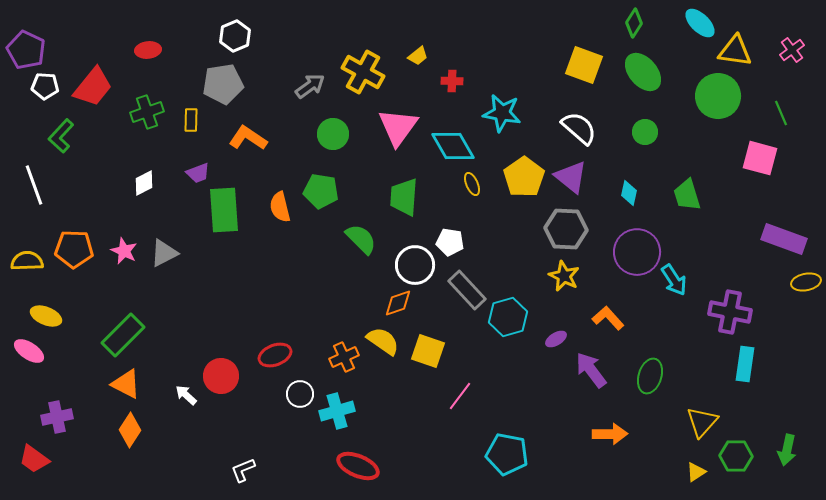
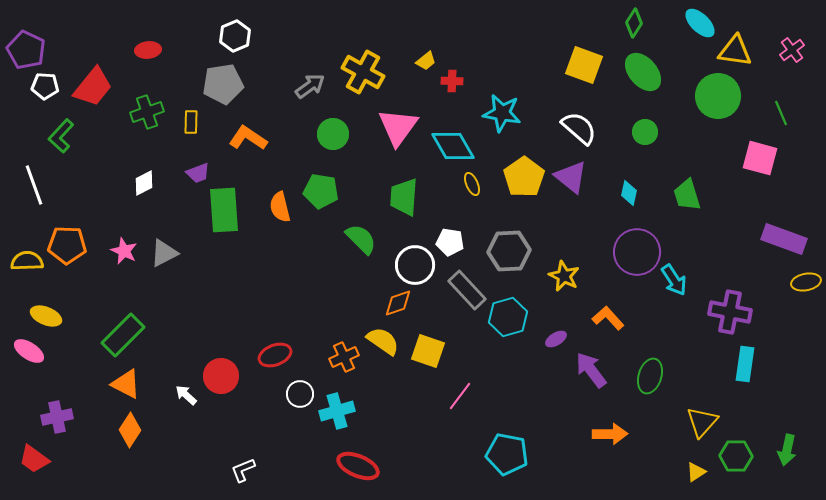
yellow trapezoid at (418, 56): moved 8 px right, 5 px down
yellow rectangle at (191, 120): moved 2 px down
gray hexagon at (566, 229): moved 57 px left, 22 px down; rotated 6 degrees counterclockwise
orange pentagon at (74, 249): moved 7 px left, 4 px up
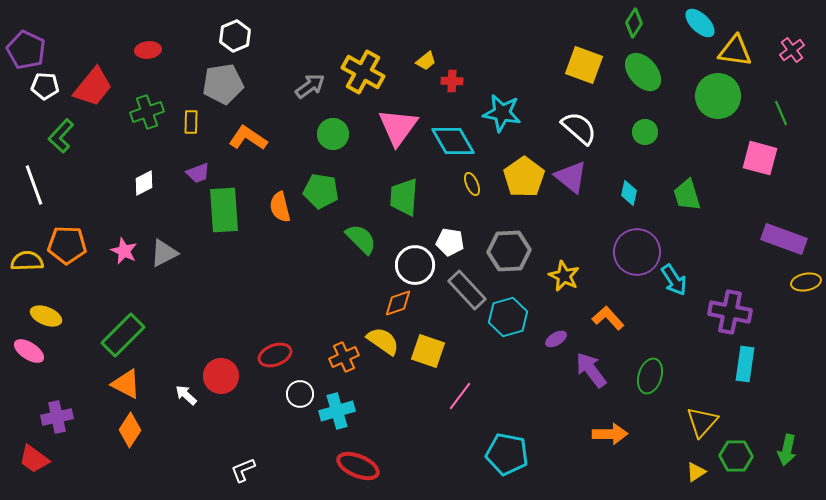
cyan diamond at (453, 146): moved 5 px up
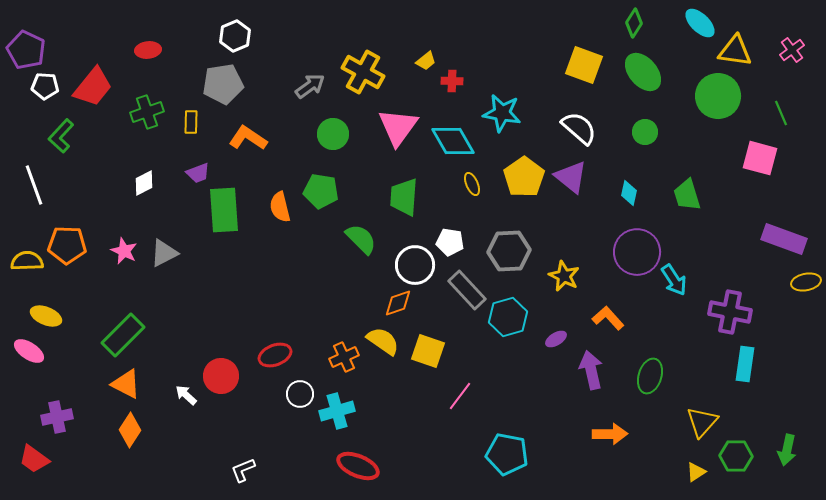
purple arrow at (591, 370): rotated 24 degrees clockwise
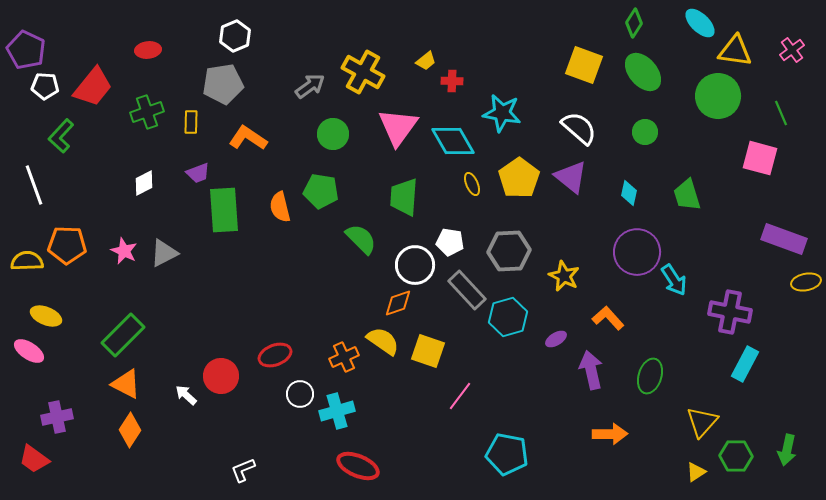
yellow pentagon at (524, 177): moved 5 px left, 1 px down
cyan rectangle at (745, 364): rotated 20 degrees clockwise
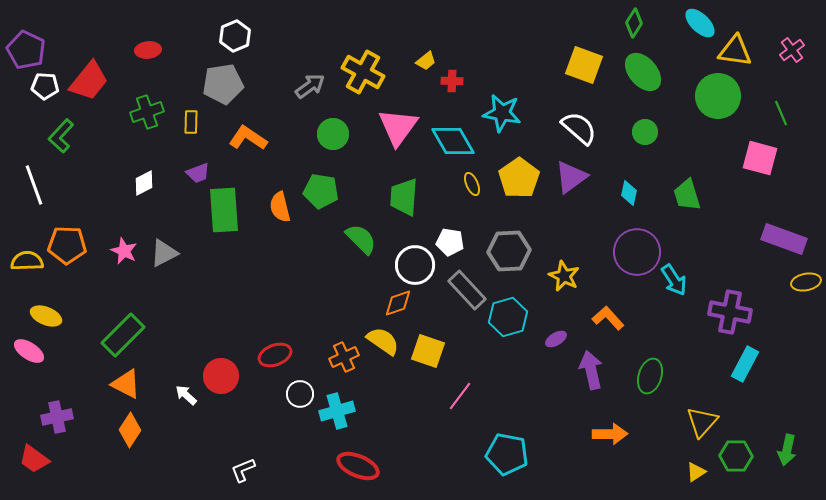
red trapezoid at (93, 87): moved 4 px left, 6 px up
purple triangle at (571, 177): rotated 45 degrees clockwise
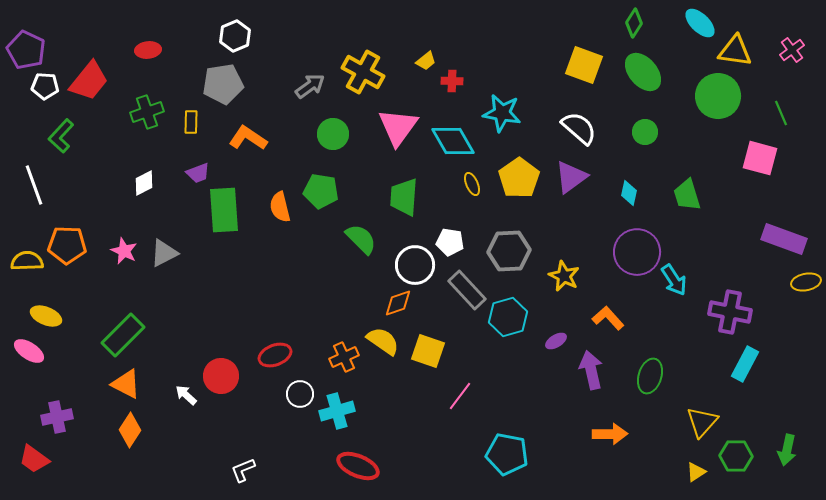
purple ellipse at (556, 339): moved 2 px down
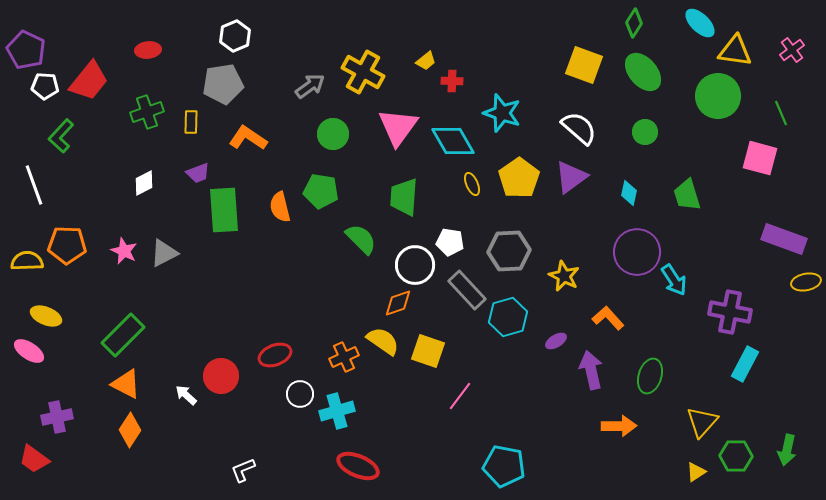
cyan star at (502, 113): rotated 9 degrees clockwise
orange arrow at (610, 434): moved 9 px right, 8 px up
cyan pentagon at (507, 454): moved 3 px left, 12 px down
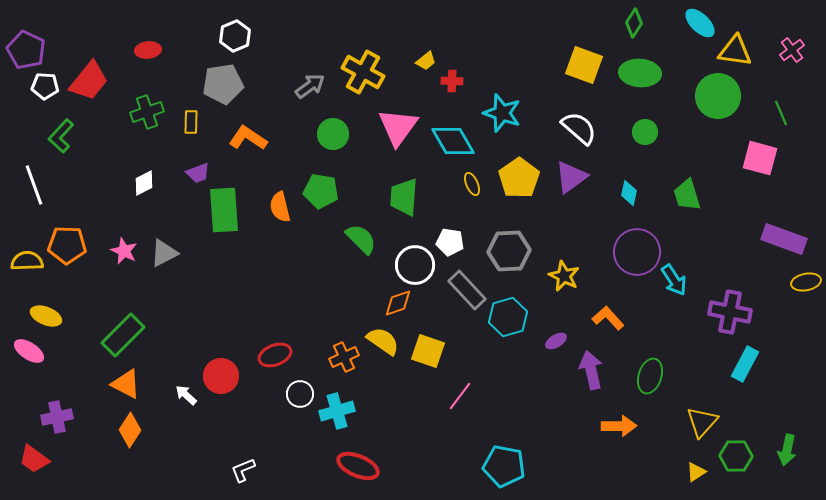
green ellipse at (643, 72): moved 3 px left, 1 px down; rotated 45 degrees counterclockwise
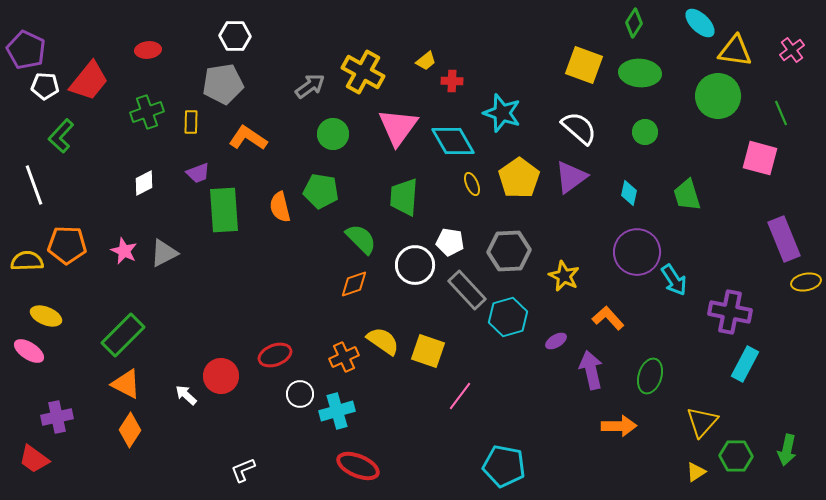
white hexagon at (235, 36): rotated 24 degrees clockwise
purple rectangle at (784, 239): rotated 48 degrees clockwise
orange diamond at (398, 303): moved 44 px left, 19 px up
